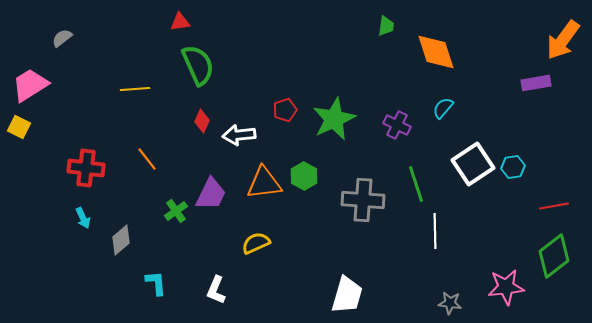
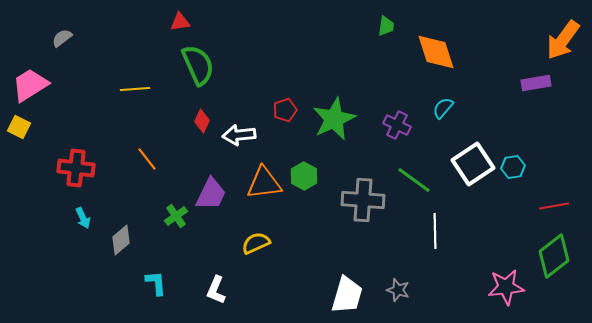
red cross: moved 10 px left
green line: moved 2 px left, 4 px up; rotated 36 degrees counterclockwise
green cross: moved 5 px down
gray star: moved 52 px left, 13 px up; rotated 10 degrees clockwise
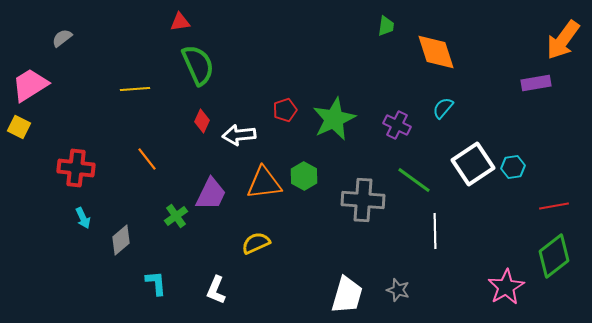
pink star: rotated 24 degrees counterclockwise
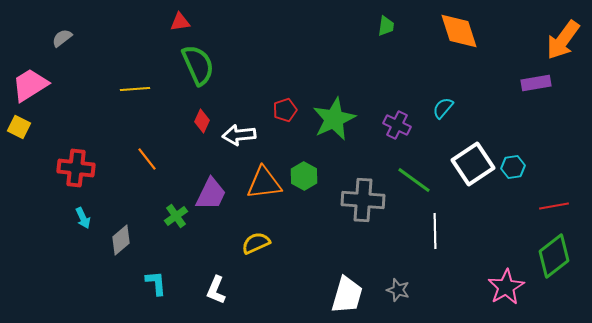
orange diamond: moved 23 px right, 21 px up
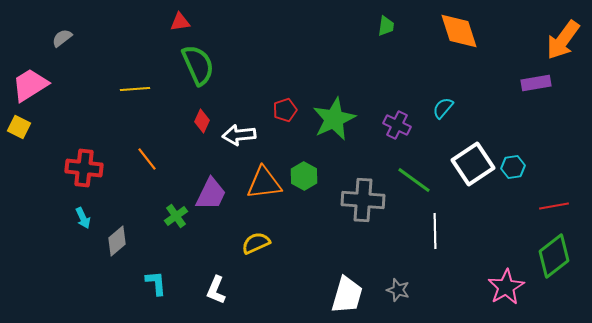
red cross: moved 8 px right
gray diamond: moved 4 px left, 1 px down
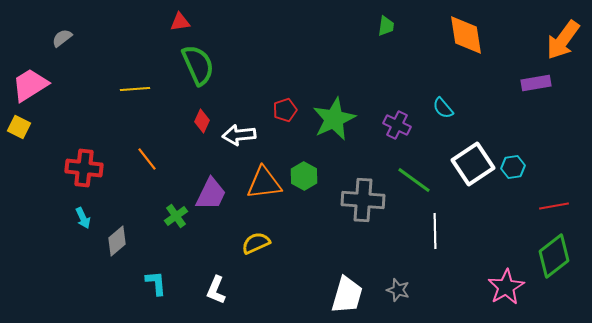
orange diamond: moved 7 px right, 4 px down; rotated 9 degrees clockwise
cyan semicircle: rotated 80 degrees counterclockwise
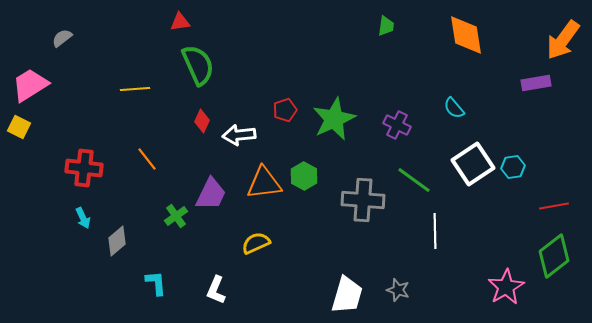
cyan semicircle: moved 11 px right
